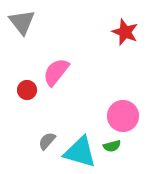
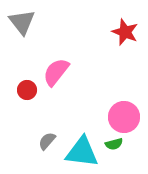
pink circle: moved 1 px right, 1 px down
green semicircle: moved 2 px right, 2 px up
cyan triangle: moved 2 px right; rotated 9 degrees counterclockwise
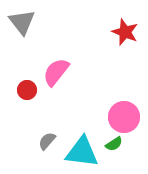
green semicircle: rotated 18 degrees counterclockwise
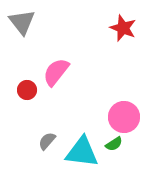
red star: moved 2 px left, 4 px up
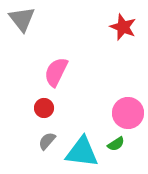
gray triangle: moved 3 px up
red star: moved 1 px up
pink semicircle: rotated 12 degrees counterclockwise
red circle: moved 17 px right, 18 px down
pink circle: moved 4 px right, 4 px up
green semicircle: moved 2 px right
